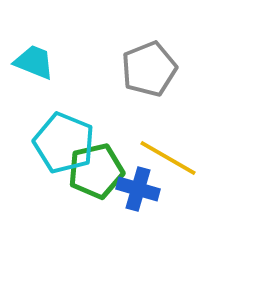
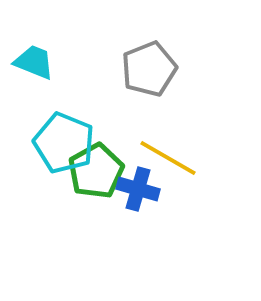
green pentagon: rotated 16 degrees counterclockwise
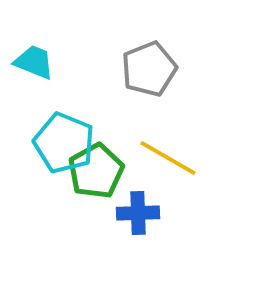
blue cross: moved 24 px down; rotated 18 degrees counterclockwise
